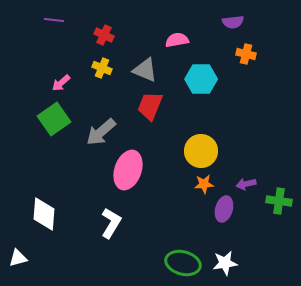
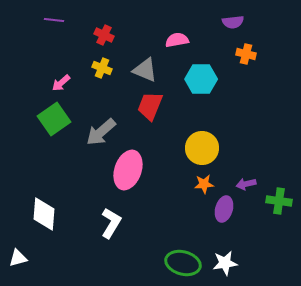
yellow circle: moved 1 px right, 3 px up
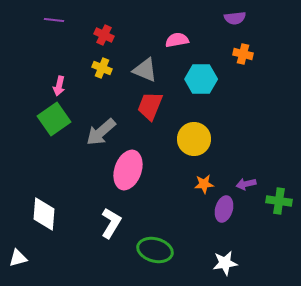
purple semicircle: moved 2 px right, 4 px up
orange cross: moved 3 px left
pink arrow: moved 2 px left, 3 px down; rotated 36 degrees counterclockwise
yellow circle: moved 8 px left, 9 px up
green ellipse: moved 28 px left, 13 px up
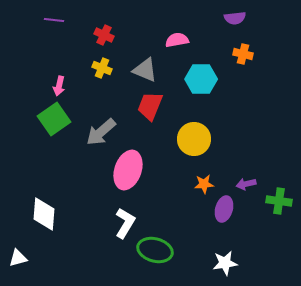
white L-shape: moved 14 px right
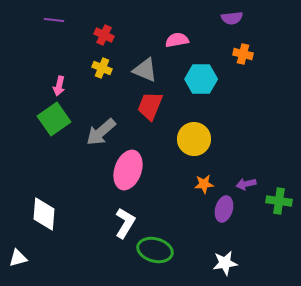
purple semicircle: moved 3 px left
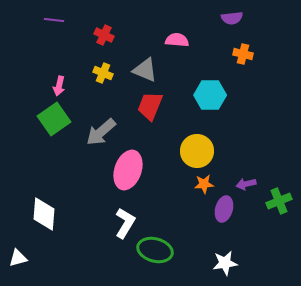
pink semicircle: rotated 15 degrees clockwise
yellow cross: moved 1 px right, 5 px down
cyan hexagon: moved 9 px right, 16 px down
yellow circle: moved 3 px right, 12 px down
green cross: rotated 30 degrees counterclockwise
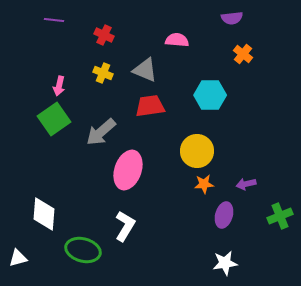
orange cross: rotated 24 degrees clockwise
red trapezoid: rotated 60 degrees clockwise
green cross: moved 1 px right, 15 px down
purple ellipse: moved 6 px down
white L-shape: moved 3 px down
green ellipse: moved 72 px left
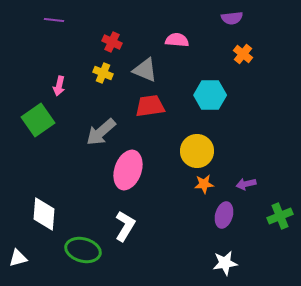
red cross: moved 8 px right, 7 px down
green square: moved 16 px left, 1 px down
